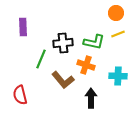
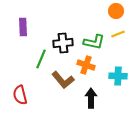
orange circle: moved 2 px up
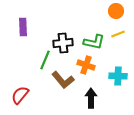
green line: moved 4 px right, 1 px down
red semicircle: rotated 54 degrees clockwise
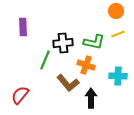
brown L-shape: moved 5 px right, 3 px down
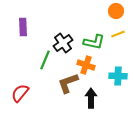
black cross: rotated 30 degrees counterclockwise
brown L-shape: rotated 110 degrees clockwise
red semicircle: moved 2 px up
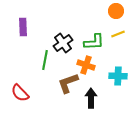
green L-shape: rotated 15 degrees counterclockwise
green line: rotated 12 degrees counterclockwise
red semicircle: rotated 84 degrees counterclockwise
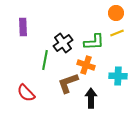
orange circle: moved 2 px down
yellow line: moved 1 px left, 1 px up
red semicircle: moved 6 px right
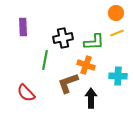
black cross: moved 5 px up; rotated 24 degrees clockwise
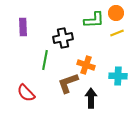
green L-shape: moved 22 px up
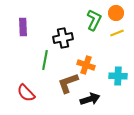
green L-shape: rotated 60 degrees counterclockwise
black arrow: moved 1 px left, 1 px down; rotated 72 degrees clockwise
